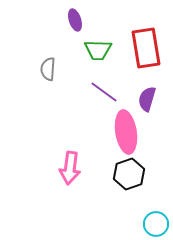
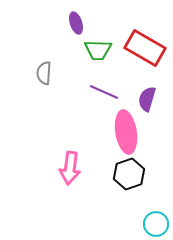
purple ellipse: moved 1 px right, 3 px down
red rectangle: moved 1 px left; rotated 51 degrees counterclockwise
gray semicircle: moved 4 px left, 4 px down
purple line: rotated 12 degrees counterclockwise
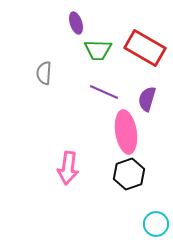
pink arrow: moved 2 px left
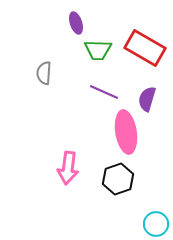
black hexagon: moved 11 px left, 5 px down
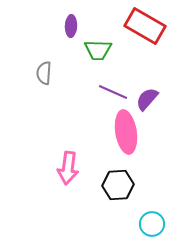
purple ellipse: moved 5 px left, 3 px down; rotated 20 degrees clockwise
red rectangle: moved 22 px up
purple line: moved 9 px right
purple semicircle: rotated 25 degrees clockwise
black hexagon: moved 6 px down; rotated 16 degrees clockwise
cyan circle: moved 4 px left
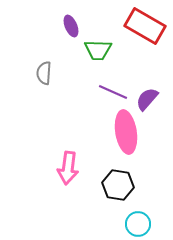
purple ellipse: rotated 25 degrees counterclockwise
black hexagon: rotated 12 degrees clockwise
cyan circle: moved 14 px left
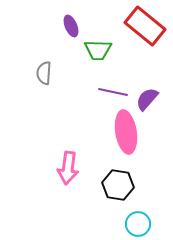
red rectangle: rotated 9 degrees clockwise
purple line: rotated 12 degrees counterclockwise
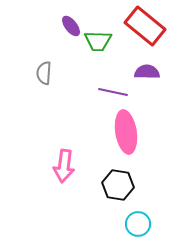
purple ellipse: rotated 15 degrees counterclockwise
green trapezoid: moved 9 px up
purple semicircle: moved 27 px up; rotated 50 degrees clockwise
pink arrow: moved 4 px left, 2 px up
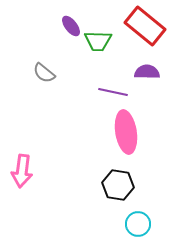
gray semicircle: rotated 55 degrees counterclockwise
pink arrow: moved 42 px left, 5 px down
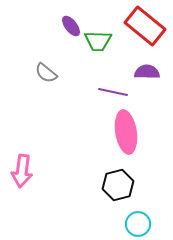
gray semicircle: moved 2 px right
black hexagon: rotated 24 degrees counterclockwise
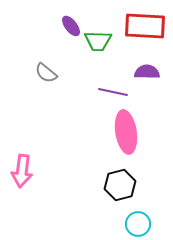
red rectangle: rotated 36 degrees counterclockwise
black hexagon: moved 2 px right
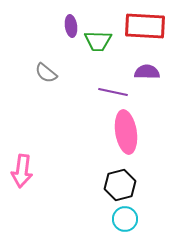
purple ellipse: rotated 30 degrees clockwise
cyan circle: moved 13 px left, 5 px up
